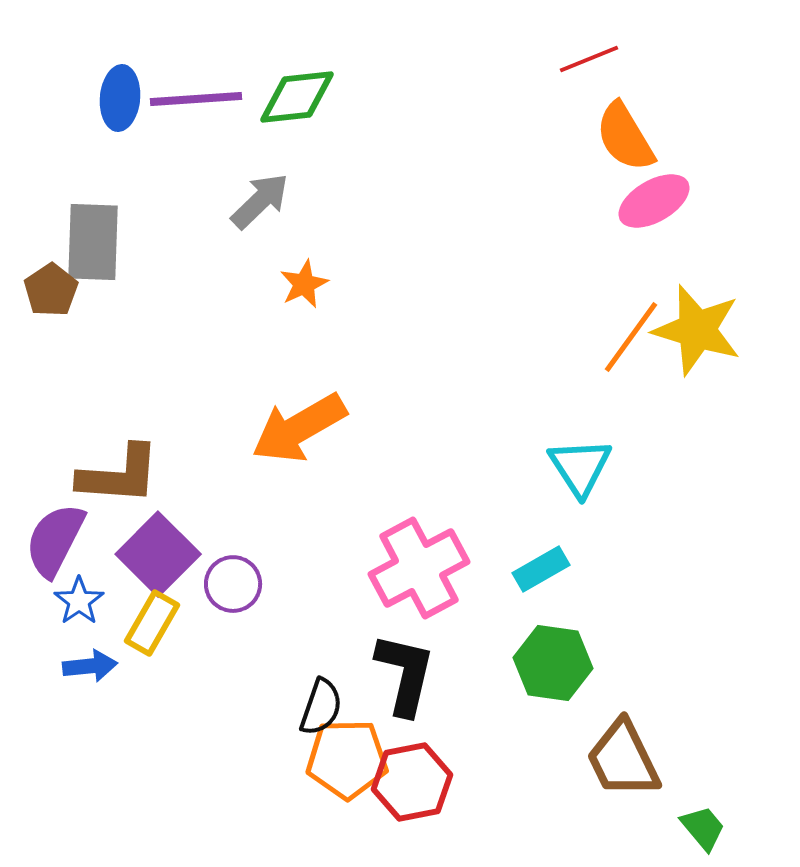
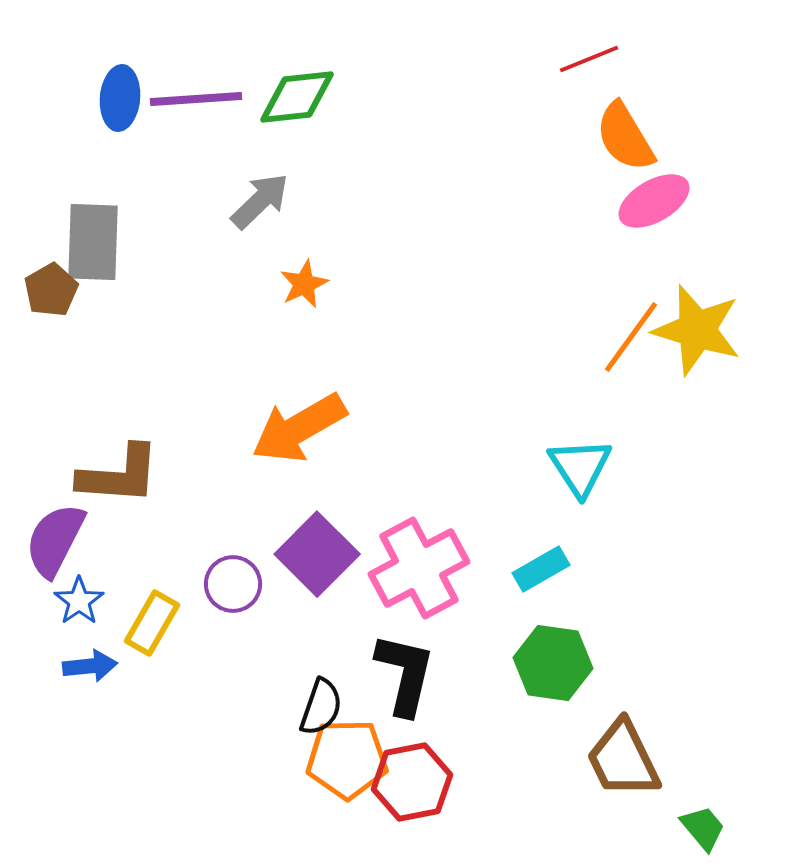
brown pentagon: rotated 4 degrees clockwise
purple square: moved 159 px right
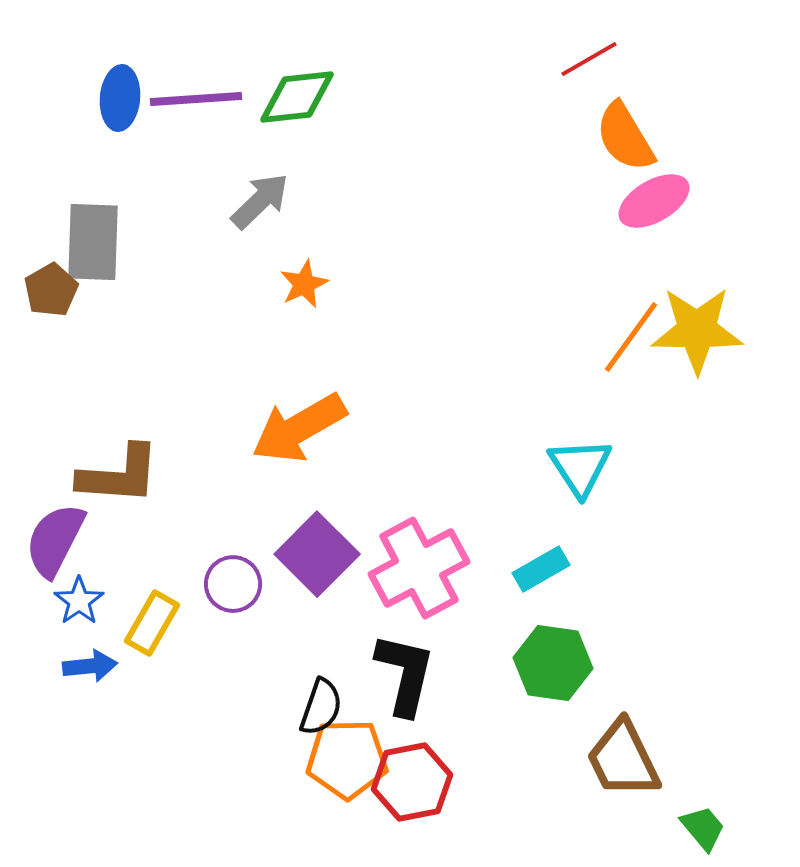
red line: rotated 8 degrees counterclockwise
yellow star: rotated 16 degrees counterclockwise
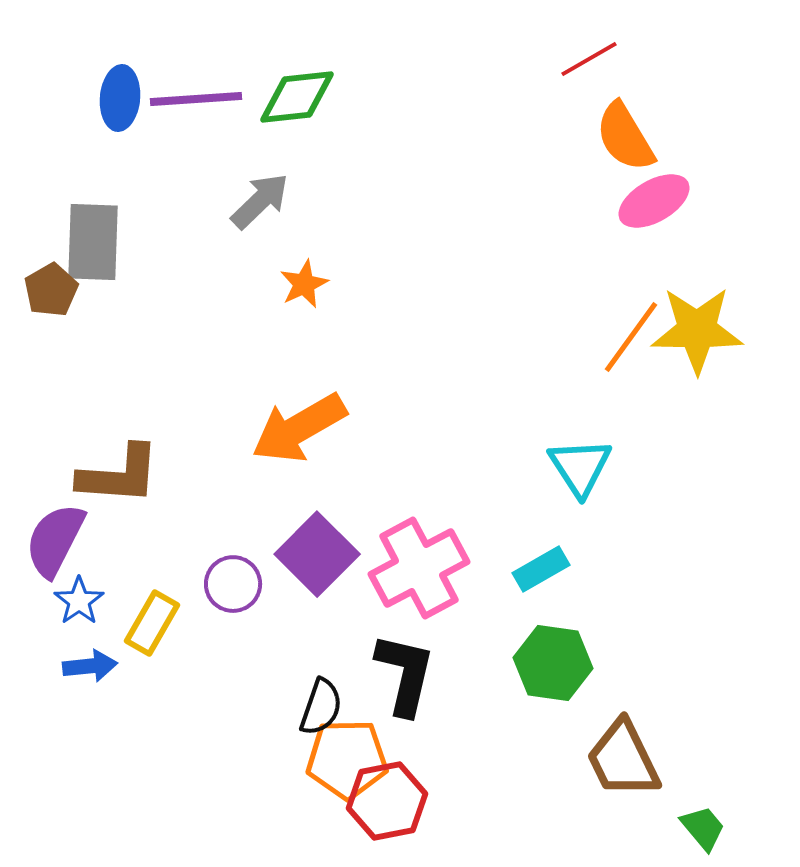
red hexagon: moved 25 px left, 19 px down
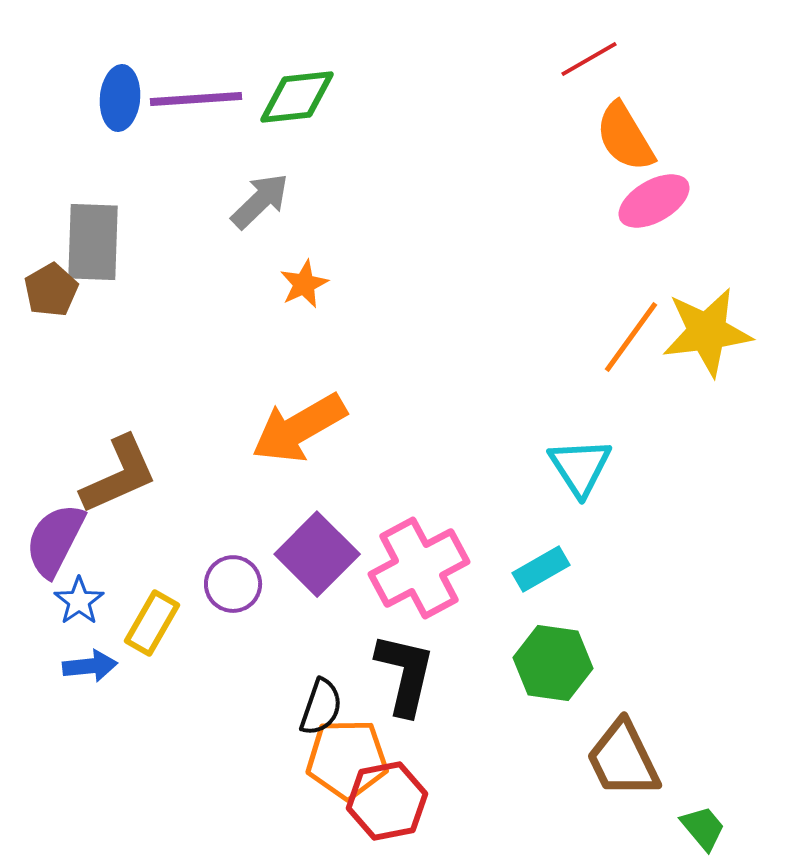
yellow star: moved 10 px right, 2 px down; rotated 8 degrees counterclockwise
brown L-shape: rotated 28 degrees counterclockwise
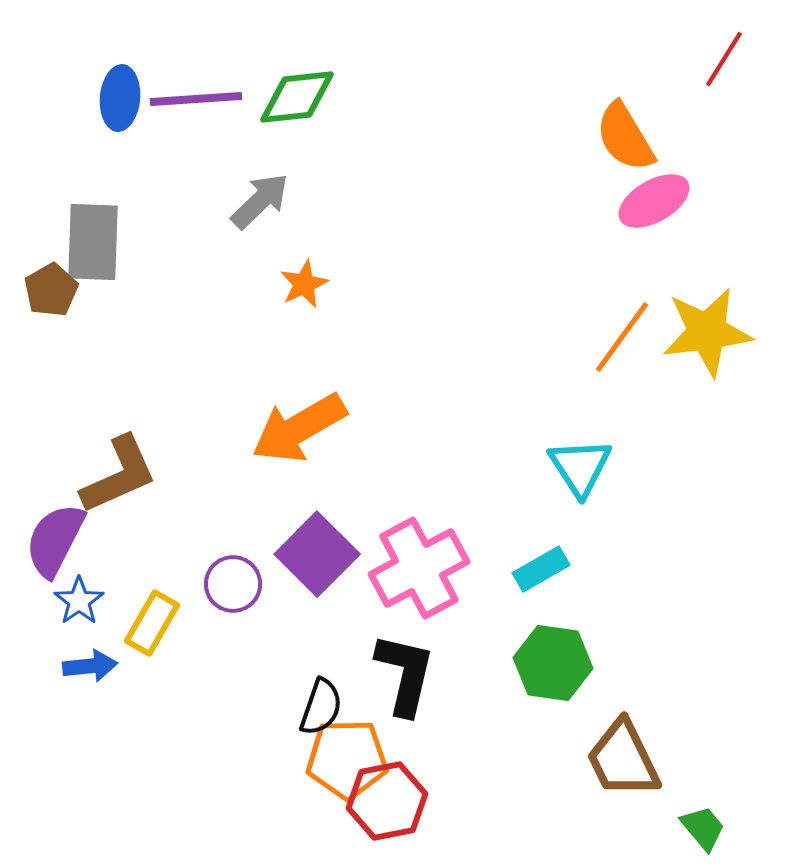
red line: moved 135 px right; rotated 28 degrees counterclockwise
orange line: moved 9 px left
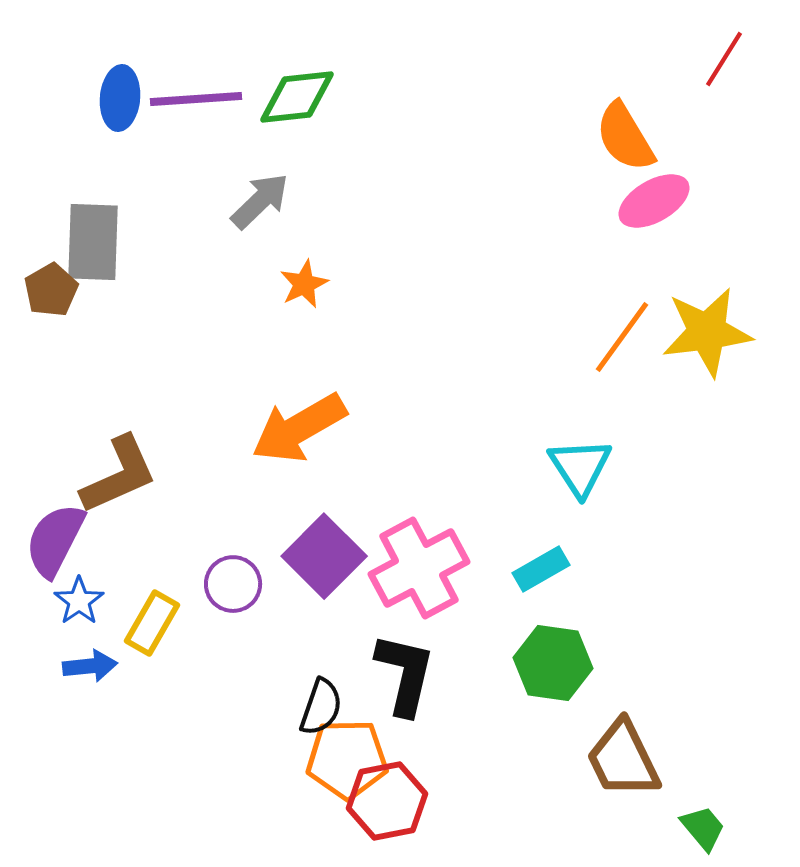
purple square: moved 7 px right, 2 px down
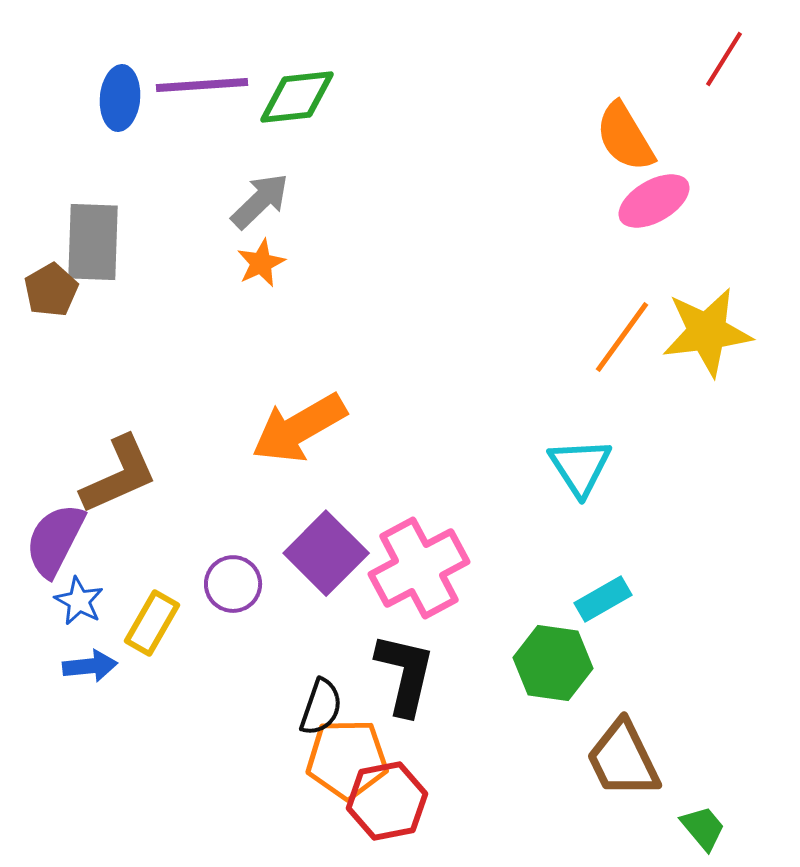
purple line: moved 6 px right, 14 px up
orange star: moved 43 px left, 21 px up
purple square: moved 2 px right, 3 px up
cyan rectangle: moved 62 px right, 30 px down
blue star: rotated 9 degrees counterclockwise
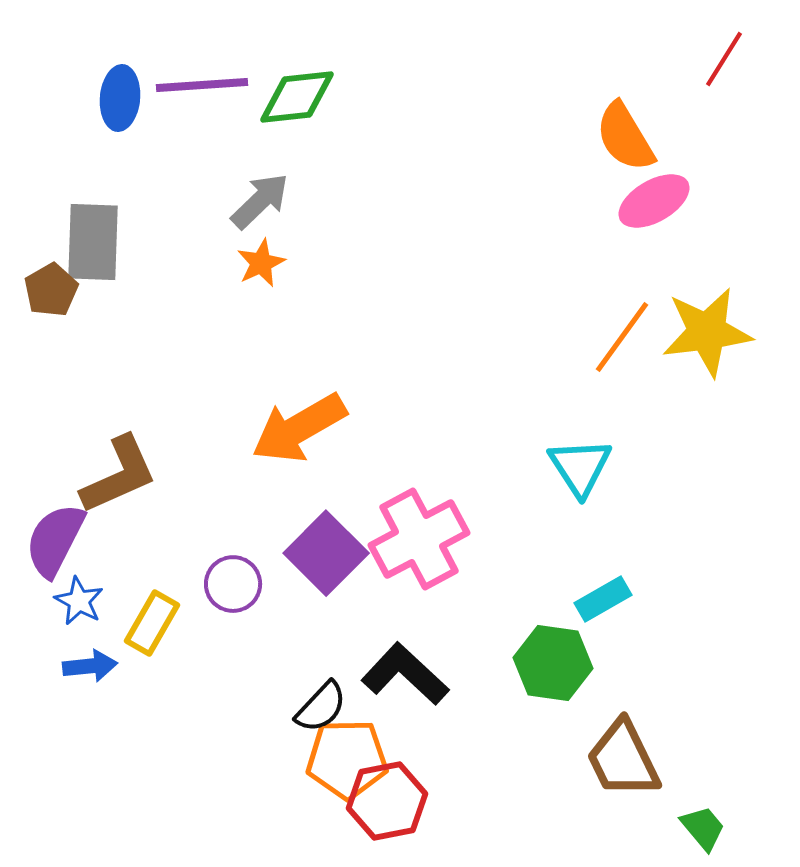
pink cross: moved 29 px up
black L-shape: rotated 60 degrees counterclockwise
black semicircle: rotated 24 degrees clockwise
